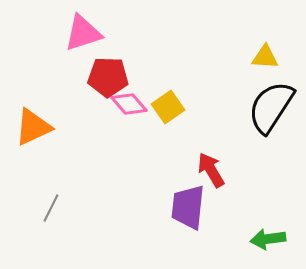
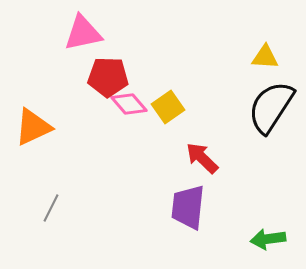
pink triangle: rotated 6 degrees clockwise
red arrow: moved 9 px left, 12 px up; rotated 15 degrees counterclockwise
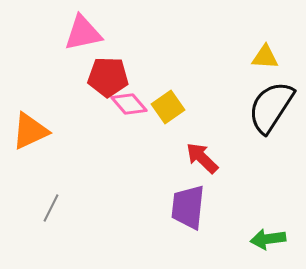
orange triangle: moved 3 px left, 4 px down
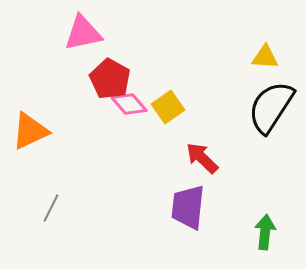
red pentagon: moved 2 px right, 2 px down; rotated 27 degrees clockwise
green arrow: moved 3 px left, 7 px up; rotated 104 degrees clockwise
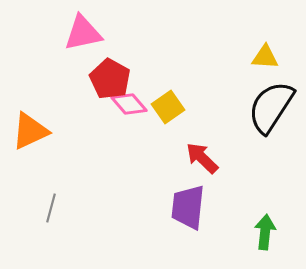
gray line: rotated 12 degrees counterclockwise
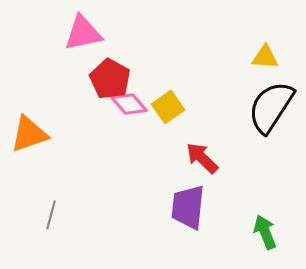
orange triangle: moved 1 px left, 3 px down; rotated 6 degrees clockwise
gray line: moved 7 px down
green arrow: rotated 28 degrees counterclockwise
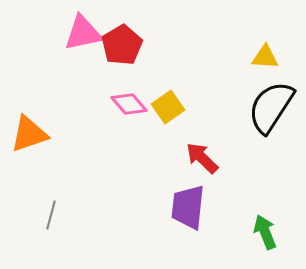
red pentagon: moved 12 px right, 34 px up; rotated 12 degrees clockwise
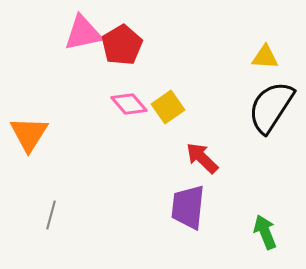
orange triangle: rotated 39 degrees counterclockwise
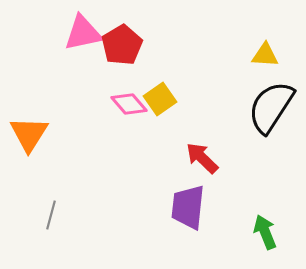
yellow triangle: moved 2 px up
yellow square: moved 8 px left, 8 px up
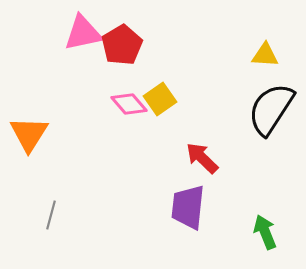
black semicircle: moved 2 px down
